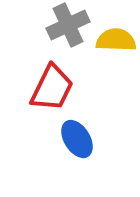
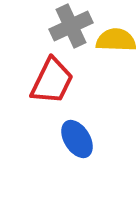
gray cross: moved 3 px right, 1 px down
red trapezoid: moved 7 px up
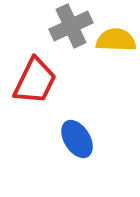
red trapezoid: moved 17 px left
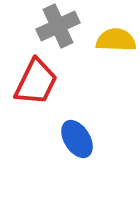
gray cross: moved 13 px left
red trapezoid: moved 1 px right, 1 px down
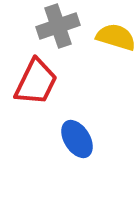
gray cross: rotated 6 degrees clockwise
yellow semicircle: moved 3 px up; rotated 15 degrees clockwise
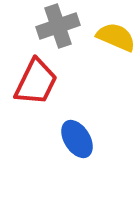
yellow semicircle: rotated 6 degrees clockwise
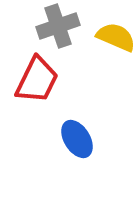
red trapezoid: moved 1 px right, 2 px up
